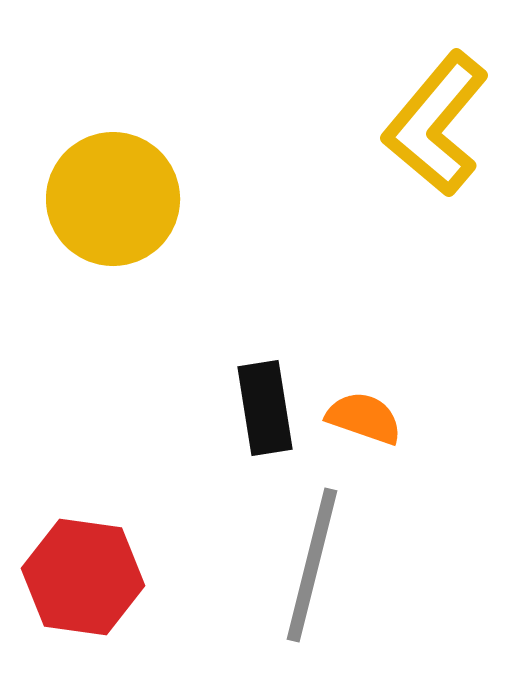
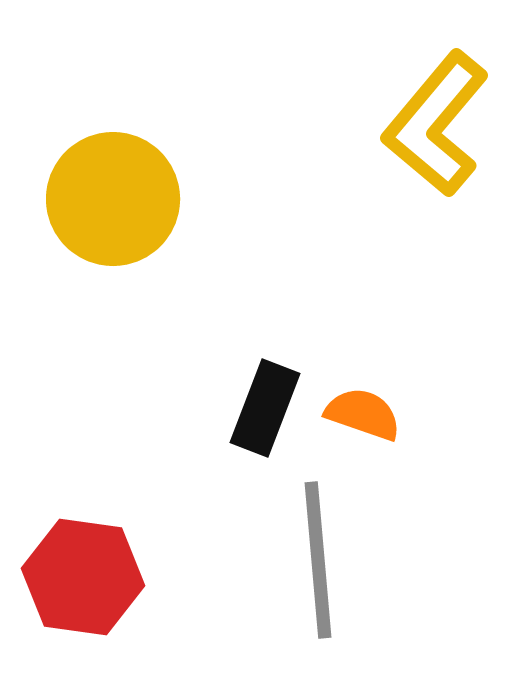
black rectangle: rotated 30 degrees clockwise
orange semicircle: moved 1 px left, 4 px up
gray line: moved 6 px right, 5 px up; rotated 19 degrees counterclockwise
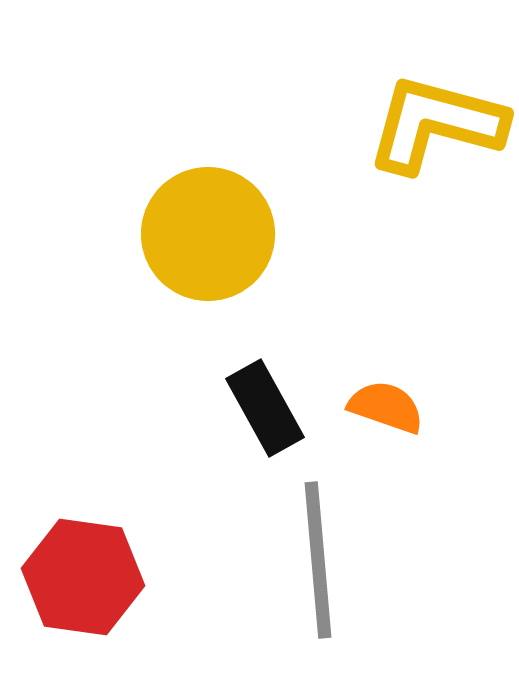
yellow L-shape: rotated 65 degrees clockwise
yellow circle: moved 95 px right, 35 px down
black rectangle: rotated 50 degrees counterclockwise
orange semicircle: moved 23 px right, 7 px up
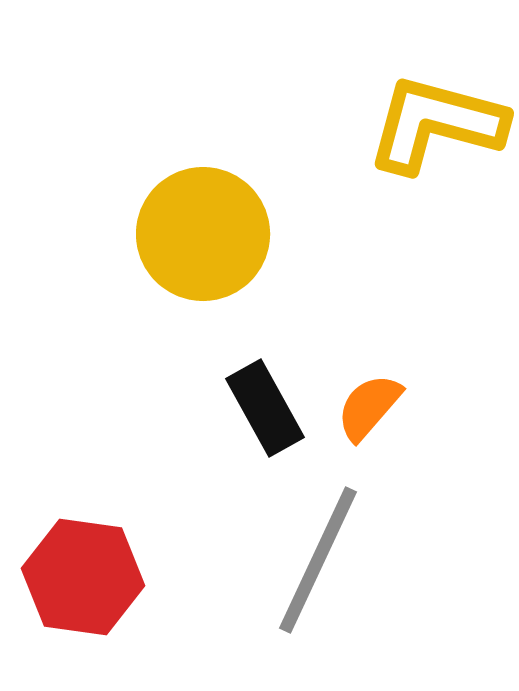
yellow circle: moved 5 px left
orange semicircle: moved 17 px left; rotated 68 degrees counterclockwise
gray line: rotated 30 degrees clockwise
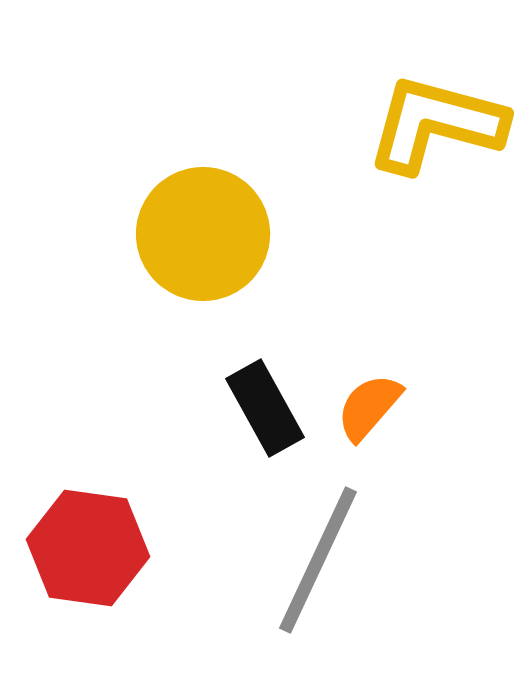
red hexagon: moved 5 px right, 29 px up
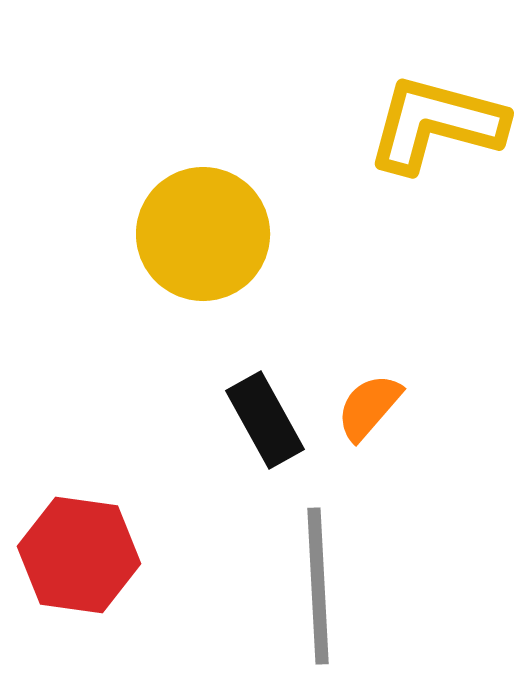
black rectangle: moved 12 px down
red hexagon: moved 9 px left, 7 px down
gray line: moved 26 px down; rotated 28 degrees counterclockwise
